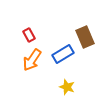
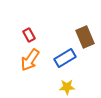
blue rectangle: moved 2 px right, 4 px down
orange arrow: moved 2 px left
yellow star: rotated 21 degrees counterclockwise
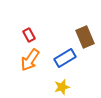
yellow star: moved 5 px left; rotated 14 degrees counterclockwise
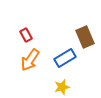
red rectangle: moved 3 px left
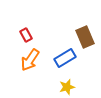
yellow star: moved 5 px right
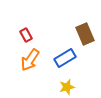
brown rectangle: moved 3 px up
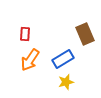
red rectangle: moved 1 px left, 1 px up; rotated 32 degrees clockwise
blue rectangle: moved 2 px left, 1 px down
yellow star: moved 1 px left, 5 px up
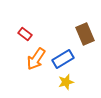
red rectangle: rotated 56 degrees counterclockwise
orange arrow: moved 6 px right, 1 px up
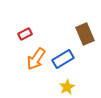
red rectangle: rotated 64 degrees counterclockwise
yellow star: moved 1 px right, 5 px down; rotated 14 degrees counterclockwise
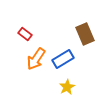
red rectangle: rotated 64 degrees clockwise
